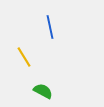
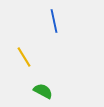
blue line: moved 4 px right, 6 px up
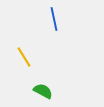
blue line: moved 2 px up
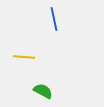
yellow line: rotated 55 degrees counterclockwise
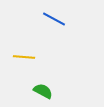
blue line: rotated 50 degrees counterclockwise
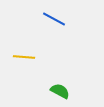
green semicircle: moved 17 px right
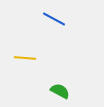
yellow line: moved 1 px right, 1 px down
